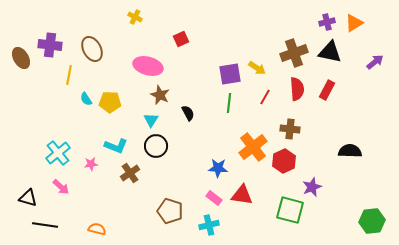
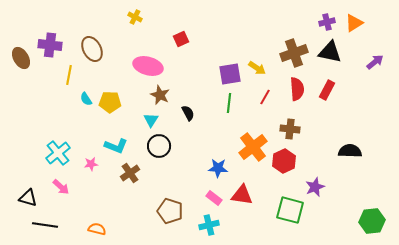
black circle at (156, 146): moved 3 px right
purple star at (312, 187): moved 3 px right
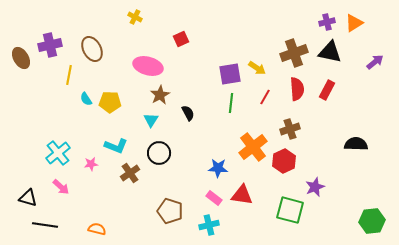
purple cross at (50, 45): rotated 20 degrees counterclockwise
brown star at (160, 95): rotated 18 degrees clockwise
green line at (229, 103): moved 2 px right
brown cross at (290, 129): rotated 24 degrees counterclockwise
black circle at (159, 146): moved 7 px down
black semicircle at (350, 151): moved 6 px right, 7 px up
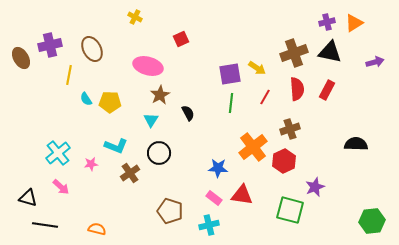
purple arrow at (375, 62): rotated 24 degrees clockwise
